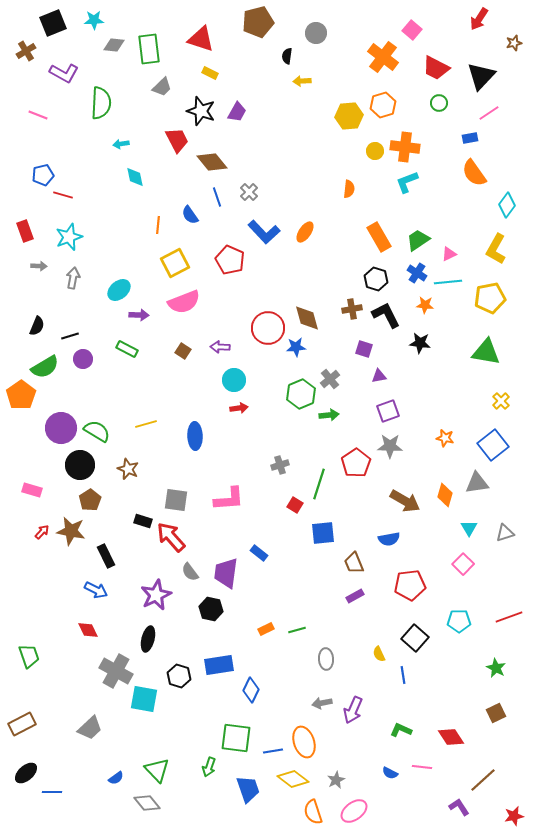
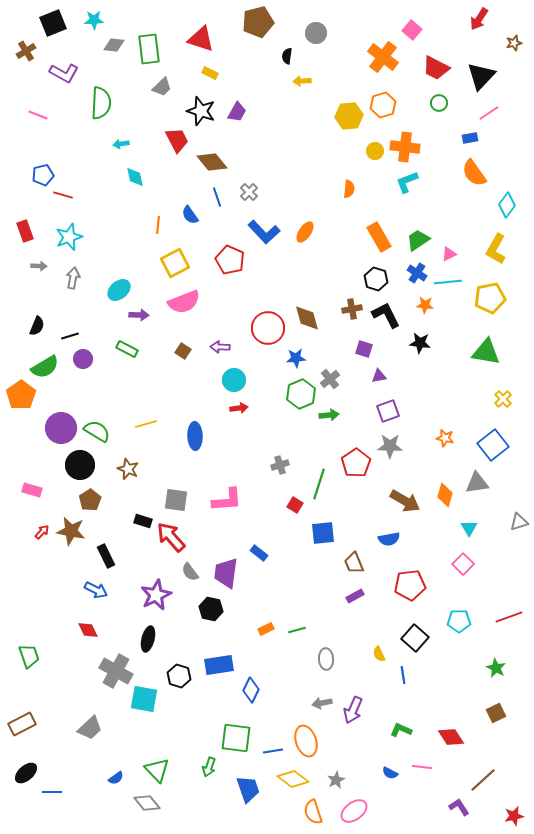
blue star at (296, 347): moved 11 px down
yellow cross at (501, 401): moved 2 px right, 2 px up
pink L-shape at (229, 499): moved 2 px left, 1 px down
gray triangle at (505, 533): moved 14 px right, 11 px up
orange ellipse at (304, 742): moved 2 px right, 1 px up
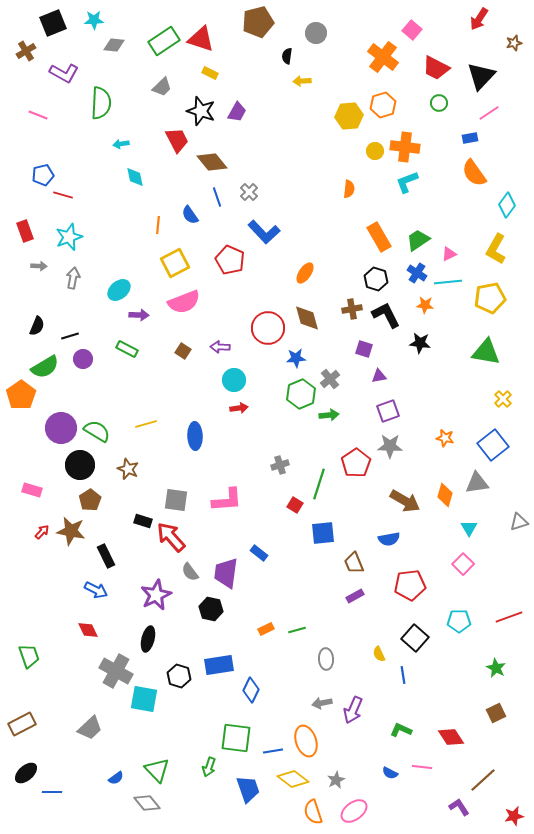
green rectangle at (149, 49): moved 15 px right, 8 px up; rotated 64 degrees clockwise
orange ellipse at (305, 232): moved 41 px down
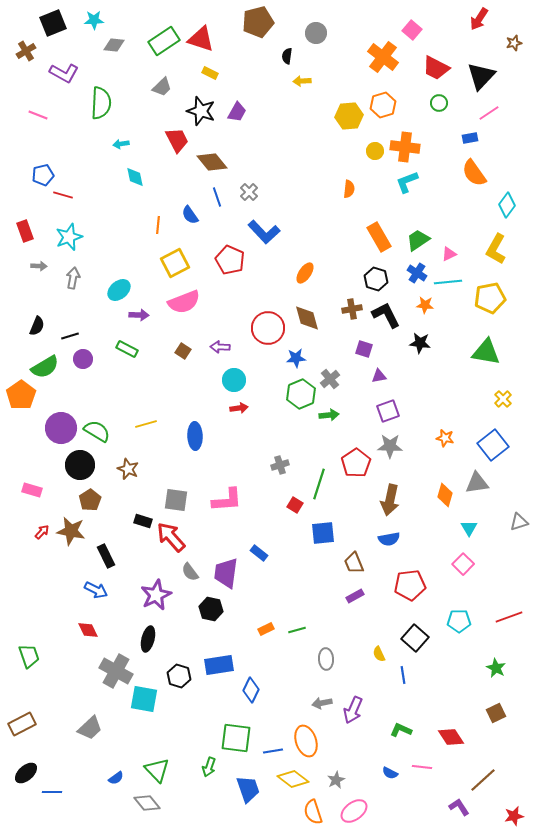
brown arrow at (405, 501): moved 15 px left, 1 px up; rotated 72 degrees clockwise
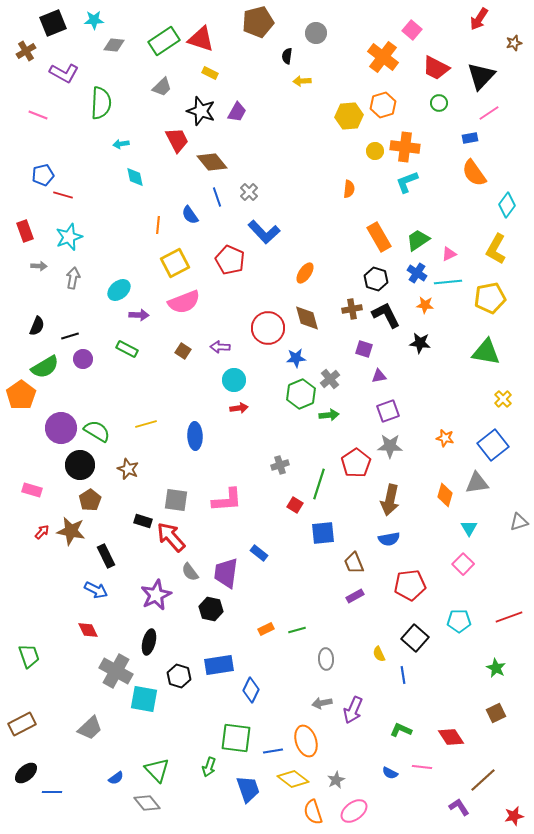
black ellipse at (148, 639): moved 1 px right, 3 px down
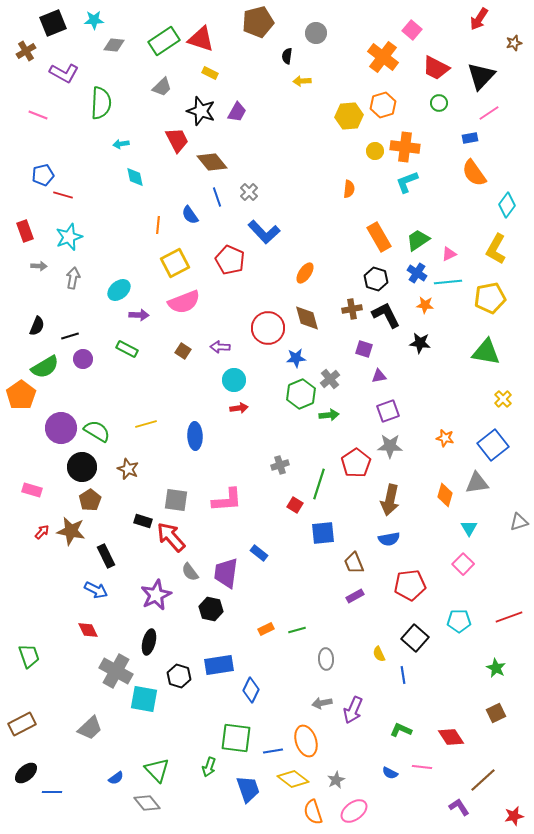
black circle at (80, 465): moved 2 px right, 2 px down
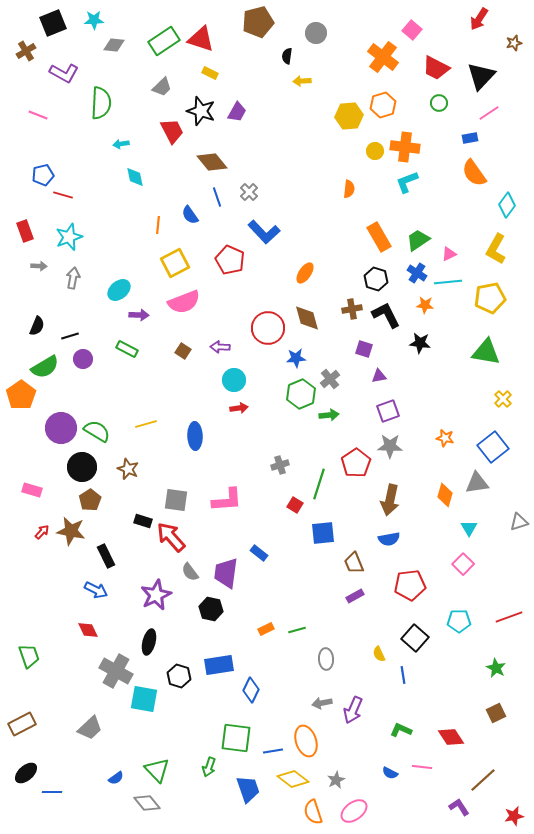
red trapezoid at (177, 140): moved 5 px left, 9 px up
blue square at (493, 445): moved 2 px down
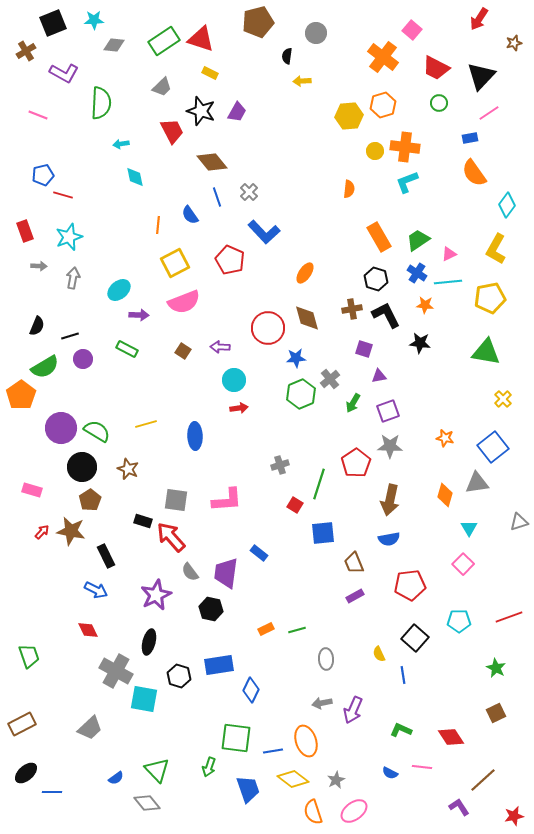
green arrow at (329, 415): moved 24 px right, 12 px up; rotated 126 degrees clockwise
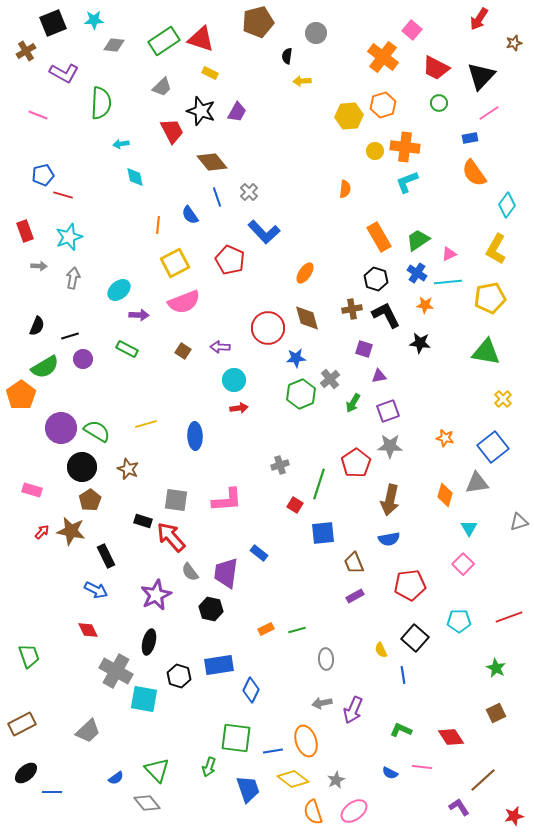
orange semicircle at (349, 189): moved 4 px left
yellow semicircle at (379, 654): moved 2 px right, 4 px up
gray trapezoid at (90, 728): moved 2 px left, 3 px down
